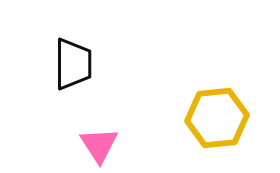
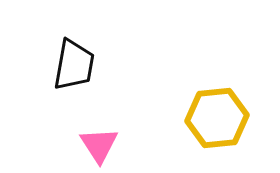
black trapezoid: moved 1 px right, 1 px down; rotated 10 degrees clockwise
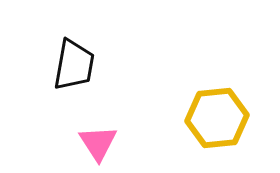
pink triangle: moved 1 px left, 2 px up
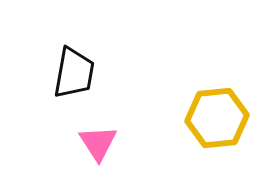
black trapezoid: moved 8 px down
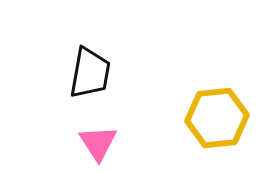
black trapezoid: moved 16 px right
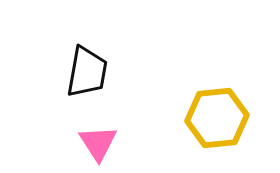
black trapezoid: moved 3 px left, 1 px up
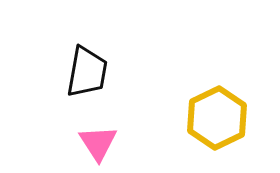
yellow hexagon: rotated 20 degrees counterclockwise
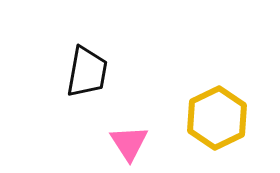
pink triangle: moved 31 px right
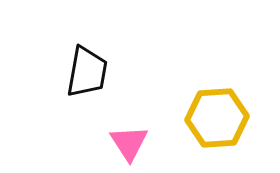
yellow hexagon: rotated 22 degrees clockwise
